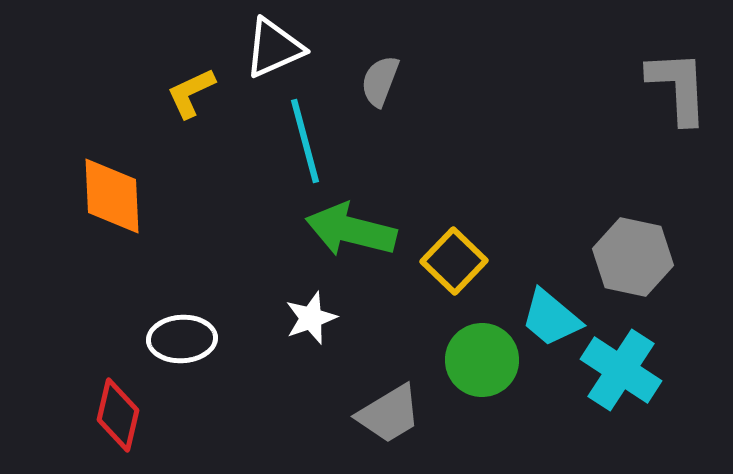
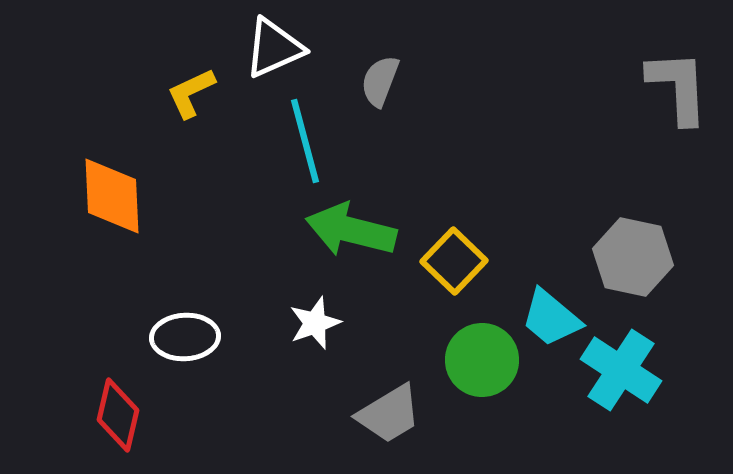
white star: moved 4 px right, 5 px down
white ellipse: moved 3 px right, 2 px up
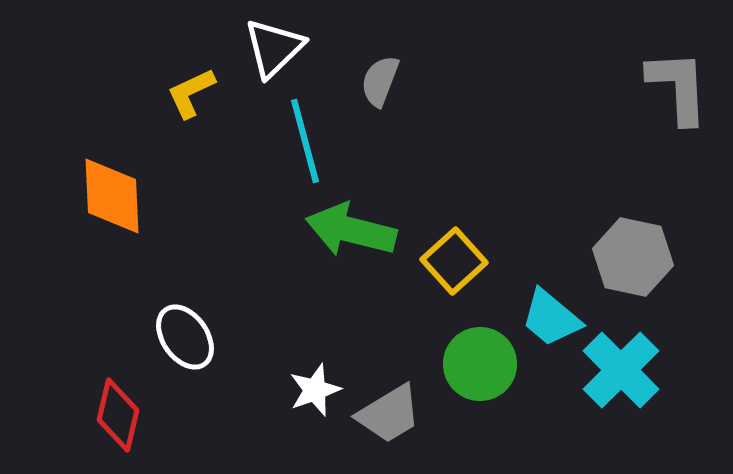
white triangle: rotated 20 degrees counterclockwise
yellow square: rotated 4 degrees clockwise
white star: moved 67 px down
white ellipse: rotated 58 degrees clockwise
green circle: moved 2 px left, 4 px down
cyan cross: rotated 12 degrees clockwise
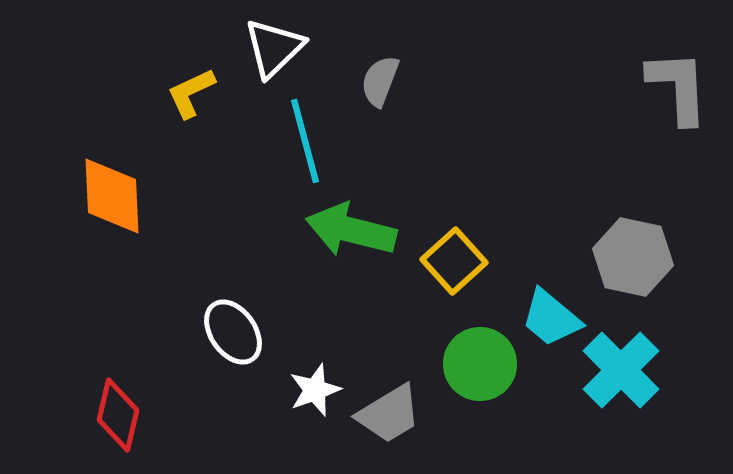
white ellipse: moved 48 px right, 5 px up
